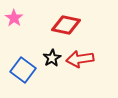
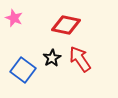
pink star: rotated 12 degrees counterclockwise
red arrow: rotated 64 degrees clockwise
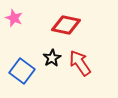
red arrow: moved 4 px down
blue square: moved 1 px left, 1 px down
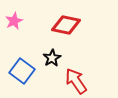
pink star: moved 3 px down; rotated 24 degrees clockwise
red arrow: moved 4 px left, 18 px down
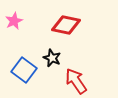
black star: rotated 18 degrees counterclockwise
blue square: moved 2 px right, 1 px up
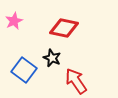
red diamond: moved 2 px left, 3 px down
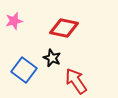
pink star: rotated 12 degrees clockwise
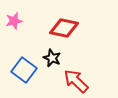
red arrow: rotated 12 degrees counterclockwise
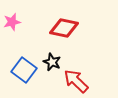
pink star: moved 2 px left, 1 px down
black star: moved 4 px down
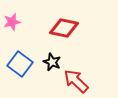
blue square: moved 4 px left, 6 px up
